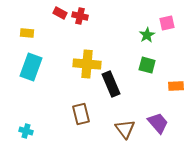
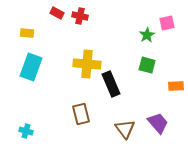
red rectangle: moved 3 px left
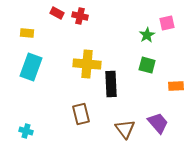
black rectangle: rotated 20 degrees clockwise
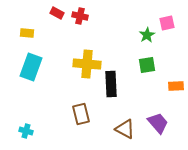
green square: rotated 24 degrees counterclockwise
brown triangle: rotated 25 degrees counterclockwise
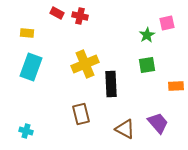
yellow cross: moved 2 px left; rotated 28 degrees counterclockwise
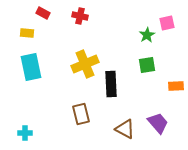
red rectangle: moved 14 px left
cyan rectangle: rotated 32 degrees counterclockwise
cyan cross: moved 1 px left, 2 px down; rotated 16 degrees counterclockwise
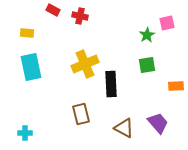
red rectangle: moved 10 px right, 3 px up
brown triangle: moved 1 px left, 1 px up
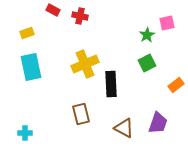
yellow rectangle: rotated 24 degrees counterclockwise
green square: moved 2 px up; rotated 18 degrees counterclockwise
orange rectangle: moved 1 px up; rotated 35 degrees counterclockwise
purple trapezoid: rotated 60 degrees clockwise
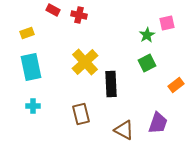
red cross: moved 1 px left, 1 px up
yellow cross: moved 2 px up; rotated 20 degrees counterclockwise
brown triangle: moved 2 px down
cyan cross: moved 8 px right, 27 px up
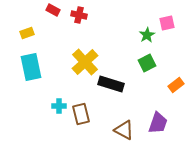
black rectangle: rotated 70 degrees counterclockwise
cyan cross: moved 26 px right
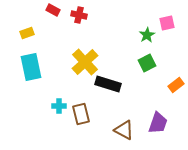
black rectangle: moved 3 px left
